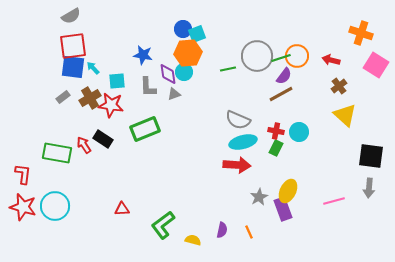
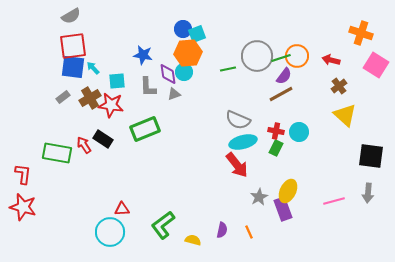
red arrow at (237, 165): rotated 48 degrees clockwise
gray arrow at (369, 188): moved 1 px left, 5 px down
cyan circle at (55, 206): moved 55 px right, 26 px down
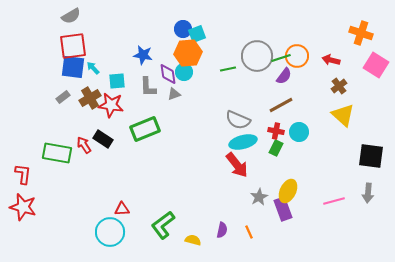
brown line at (281, 94): moved 11 px down
yellow triangle at (345, 115): moved 2 px left
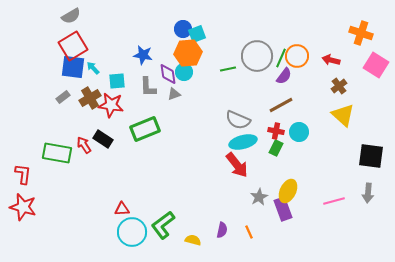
red square at (73, 46): rotated 24 degrees counterclockwise
green line at (281, 58): rotated 48 degrees counterclockwise
cyan circle at (110, 232): moved 22 px right
